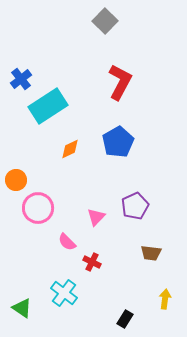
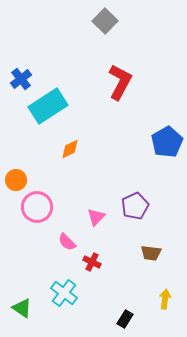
blue pentagon: moved 49 px right
pink circle: moved 1 px left, 1 px up
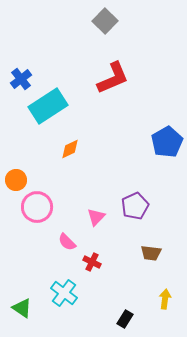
red L-shape: moved 7 px left, 4 px up; rotated 39 degrees clockwise
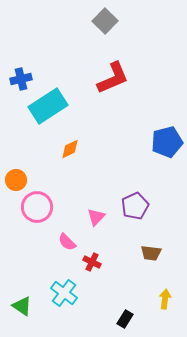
blue cross: rotated 25 degrees clockwise
blue pentagon: rotated 16 degrees clockwise
green triangle: moved 2 px up
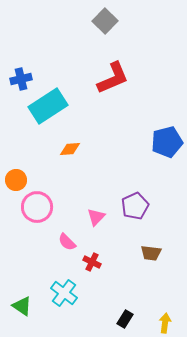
orange diamond: rotated 20 degrees clockwise
yellow arrow: moved 24 px down
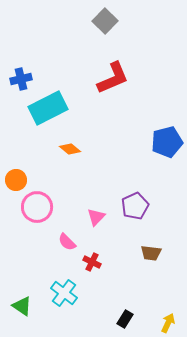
cyan rectangle: moved 2 px down; rotated 6 degrees clockwise
orange diamond: rotated 45 degrees clockwise
yellow arrow: moved 3 px right; rotated 18 degrees clockwise
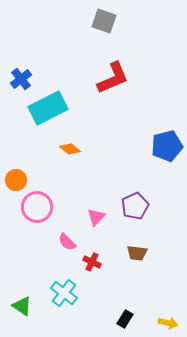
gray square: moved 1 px left; rotated 25 degrees counterclockwise
blue cross: rotated 25 degrees counterclockwise
blue pentagon: moved 4 px down
brown trapezoid: moved 14 px left
yellow arrow: rotated 78 degrees clockwise
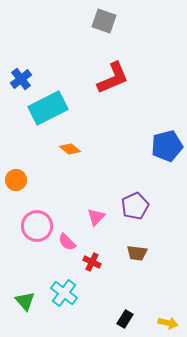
pink circle: moved 19 px down
green triangle: moved 3 px right, 5 px up; rotated 15 degrees clockwise
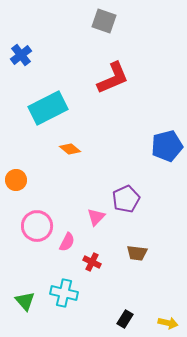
blue cross: moved 24 px up
purple pentagon: moved 9 px left, 7 px up
pink semicircle: rotated 108 degrees counterclockwise
cyan cross: rotated 24 degrees counterclockwise
